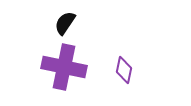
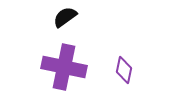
black semicircle: moved 6 px up; rotated 20 degrees clockwise
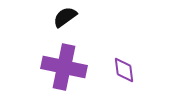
purple diamond: rotated 20 degrees counterclockwise
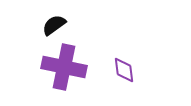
black semicircle: moved 11 px left, 8 px down
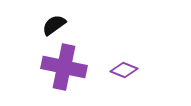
purple diamond: rotated 60 degrees counterclockwise
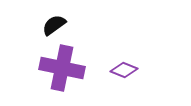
purple cross: moved 2 px left, 1 px down
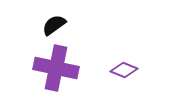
purple cross: moved 6 px left
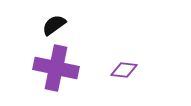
purple diamond: rotated 16 degrees counterclockwise
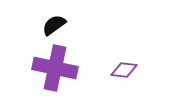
purple cross: moved 1 px left
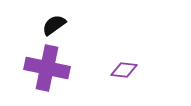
purple cross: moved 8 px left
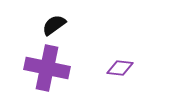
purple diamond: moved 4 px left, 2 px up
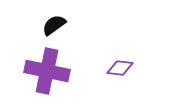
purple cross: moved 3 px down
